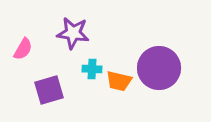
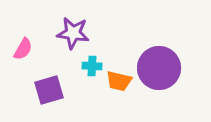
cyan cross: moved 3 px up
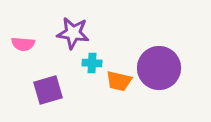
pink semicircle: moved 5 px up; rotated 65 degrees clockwise
cyan cross: moved 3 px up
purple square: moved 1 px left
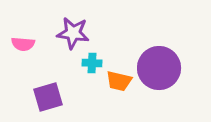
purple square: moved 7 px down
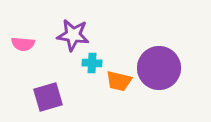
purple star: moved 2 px down
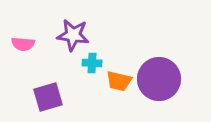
purple circle: moved 11 px down
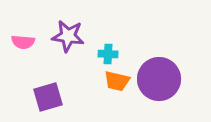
purple star: moved 5 px left, 1 px down
pink semicircle: moved 2 px up
cyan cross: moved 16 px right, 9 px up
orange trapezoid: moved 2 px left
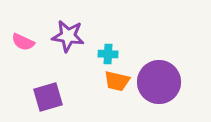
pink semicircle: rotated 20 degrees clockwise
purple circle: moved 3 px down
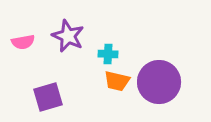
purple star: rotated 16 degrees clockwise
pink semicircle: rotated 35 degrees counterclockwise
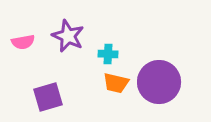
orange trapezoid: moved 1 px left, 2 px down
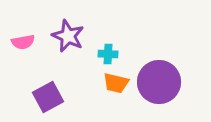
purple square: rotated 12 degrees counterclockwise
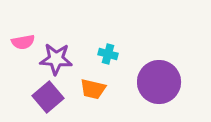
purple star: moved 12 px left, 23 px down; rotated 20 degrees counterclockwise
cyan cross: rotated 12 degrees clockwise
orange trapezoid: moved 23 px left, 6 px down
purple square: rotated 12 degrees counterclockwise
